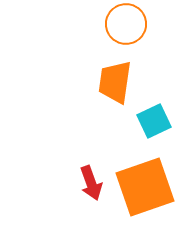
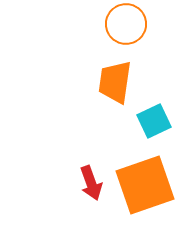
orange square: moved 2 px up
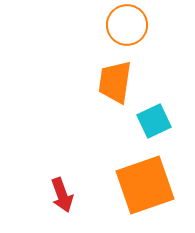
orange circle: moved 1 px right, 1 px down
red arrow: moved 29 px left, 12 px down
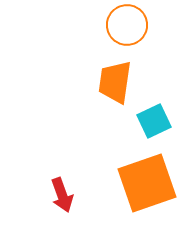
orange square: moved 2 px right, 2 px up
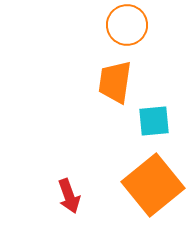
cyan square: rotated 20 degrees clockwise
orange square: moved 6 px right, 2 px down; rotated 20 degrees counterclockwise
red arrow: moved 7 px right, 1 px down
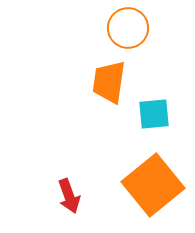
orange circle: moved 1 px right, 3 px down
orange trapezoid: moved 6 px left
cyan square: moved 7 px up
